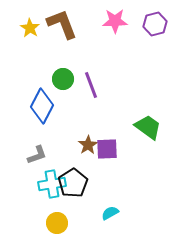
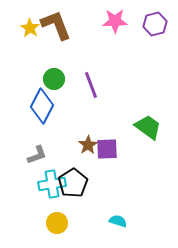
brown L-shape: moved 6 px left, 1 px down
green circle: moved 9 px left
cyan semicircle: moved 8 px right, 8 px down; rotated 48 degrees clockwise
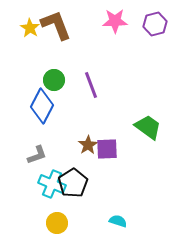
green circle: moved 1 px down
cyan cross: rotated 32 degrees clockwise
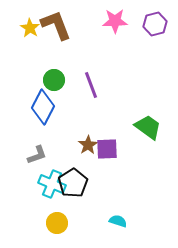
blue diamond: moved 1 px right, 1 px down
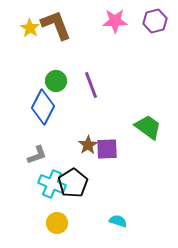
purple hexagon: moved 3 px up
green circle: moved 2 px right, 1 px down
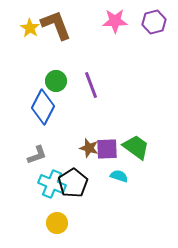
purple hexagon: moved 1 px left, 1 px down
green trapezoid: moved 12 px left, 20 px down
brown star: moved 1 px right, 3 px down; rotated 24 degrees counterclockwise
cyan semicircle: moved 1 px right, 45 px up
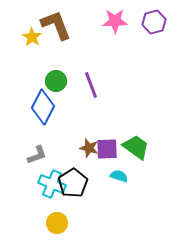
yellow star: moved 2 px right, 9 px down
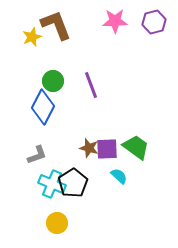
yellow star: rotated 18 degrees clockwise
green circle: moved 3 px left
cyan semicircle: rotated 24 degrees clockwise
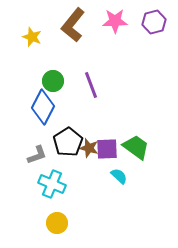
brown L-shape: moved 17 px right; rotated 120 degrees counterclockwise
yellow star: rotated 30 degrees counterclockwise
black pentagon: moved 5 px left, 41 px up
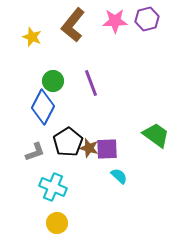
purple hexagon: moved 7 px left, 3 px up
purple line: moved 2 px up
green trapezoid: moved 20 px right, 12 px up
gray L-shape: moved 2 px left, 3 px up
cyan cross: moved 1 px right, 3 px down
